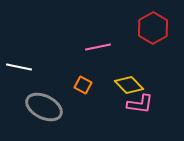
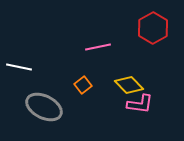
orange square: rotated 24 degrees clockwise
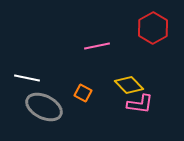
pink line: moved 1 px left, 1 px up
white line: moved 8 px right, 11 px down
orange square: moved 8 px down; rotated 24 degrees counterclockwise
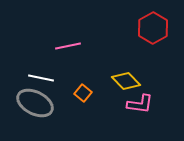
pink line: moved 29 px left
white line: moved 14 px right
yellow diamond: moved 3 px left, 4 px up
orange square: rotated 12 degrees clockwise
gray ellipse: moved 9 px left, 4 px up
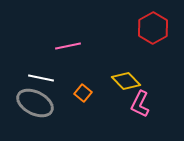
pink L-shape: rotated 108 degrees clockwise
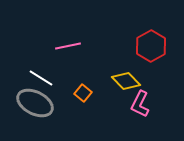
red hexagon: moved 2 px left, 18 px down
white line: rotated 20 degrees clockwise
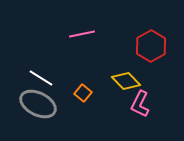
pink line: moved 14 px right, 12 px up
gray ellipse: moved 3 px right, 1 px down
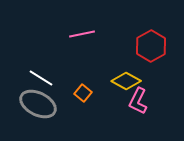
yellow diamond: rotated 16 degrees counterclockwise
pink L-shape: moved 2 px left, 3 px up
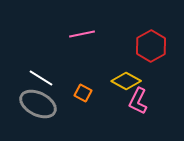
orange square: rotated 12 degrees counterclockwise
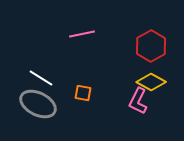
yellow diamond: moved 25 px right, 1 px down
orange square: rotated 18 degrees counterclockwise
